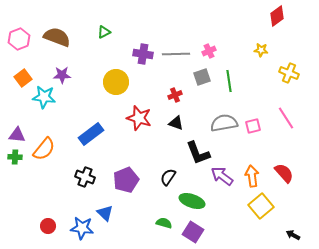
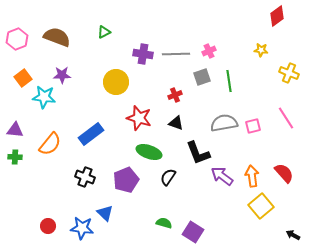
pink hexagon: moved 2 px left
purple triangle: moved 2 px left, 5 px up
orange semicircle: moved 6 px right, 5 px up
green ellipse: moved 43 px left, 49 px up
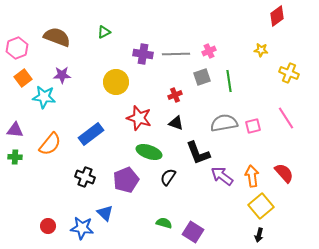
pink hexagon: moved 9 px down
black arrow: moved 34 px left; rotated 104 degrees counterclockwise
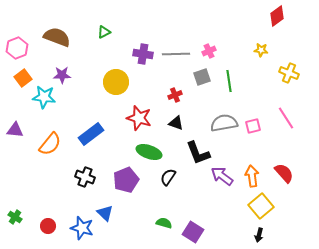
green cross: moved 60 px down; rotated 32 degrees clockwise
blue star: rotated 10 degrees clockwise
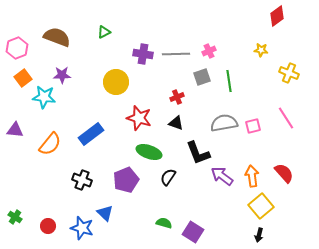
red cross: moved 2 px right, 2 px down
black cross: moved 3 px left, 3 px down
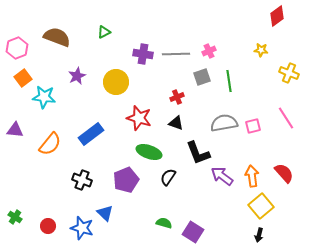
purple star: moved 15 px right, 1 px down; rotated 24 degrees counterclockwise
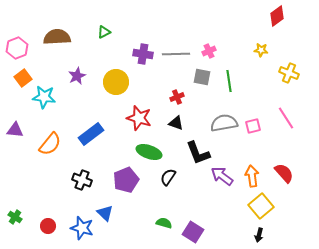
brown semicircle: rotated 24 degrees counterclockwise
gray square: rotated 30 degrees clockwise
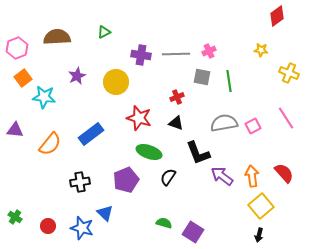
purple cross: moved 2 px left, 1 px down
pink square: rotated 14 degrees counterclockwise
black cross: moved 2 px left, 2 px down; rotated 30 degrees counterclockwise
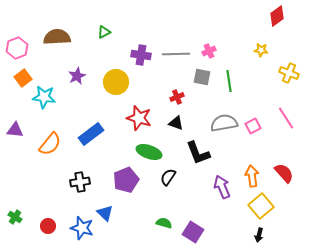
purple arrow: moved 11 px down; rotated 30 degrees clockwise
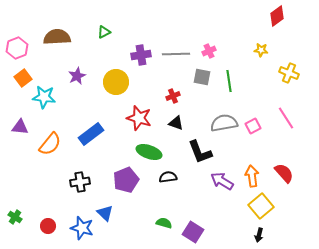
purple cross: rotated 18 degrees counterclockwise
red cross: moved 4 px left, 1 px up
purple triangle: moved 5 px right, 3 px up
black L-shape: moved 2 px right, 1 px up
black semicircle: rotated 48 degrees clockwise
purple arrow: moved 6 px up; rotated 35 degrees counterclockwise
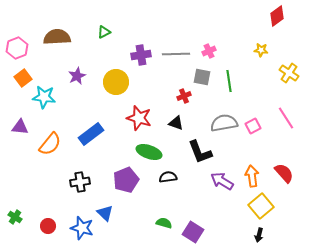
yellow cross: rotated 12 degrees clockwise
red cross: moved 11 px right
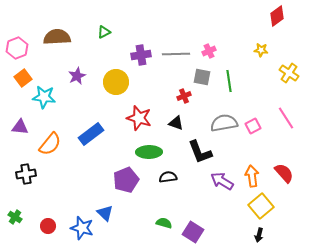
green ellipse: rotated 20 degrees counterclockwise
black cross: moved 54 px left, 8 px up
